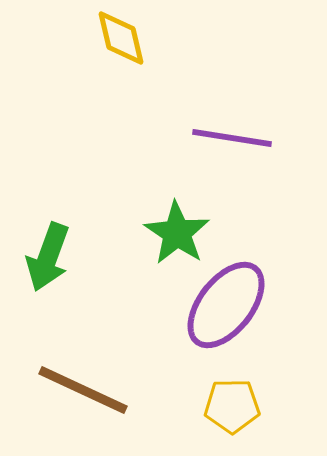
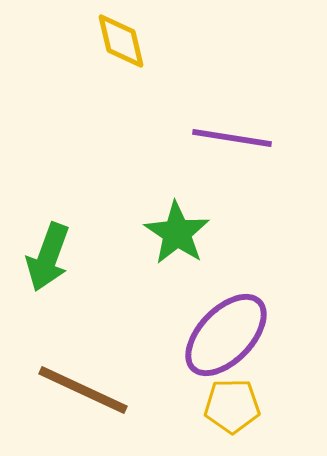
yellow diamond: moved 3 px down
purple ellipse: moved 30 px down; rotated 6 degrees clockwise
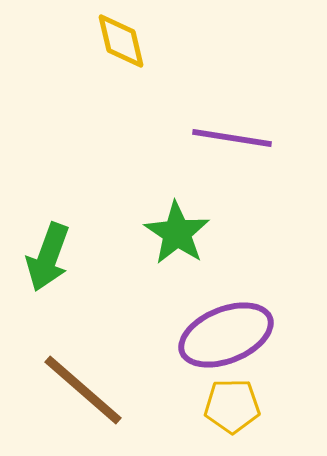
purple ellipse: rotated 24 degrees clockwise
brown line: rotated 16 degrees clockwise
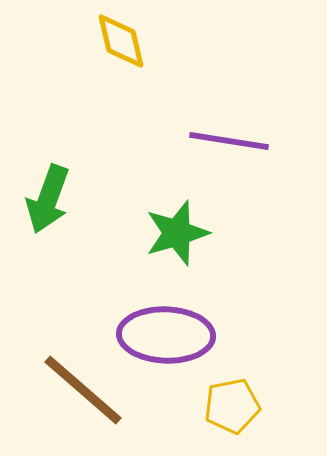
purple line: moved 3 px left, 3 px down
green star: rotated 22 degrees clockwise
green arrow: moved 58 px up
purple ellipse: moved 60 px left; rotated 24 degrees clockwise
yellow pentagon: rotated 10 degrees counterclockwise
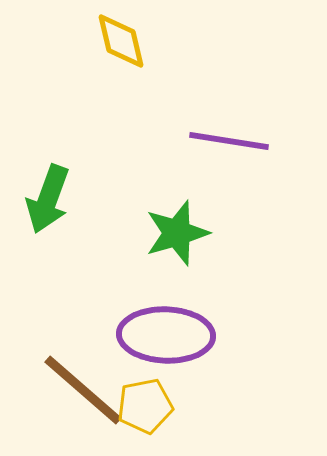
yellow pentagon: moved 87 px left
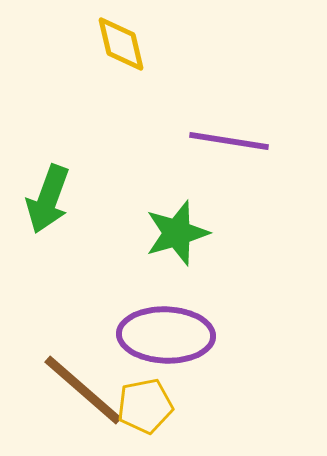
yellow diamond: moved 3 px down
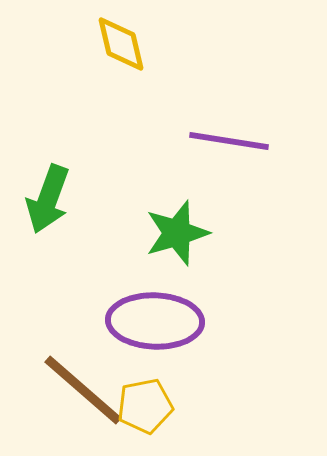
purple ellipse: moved 11 px left, 14 px up
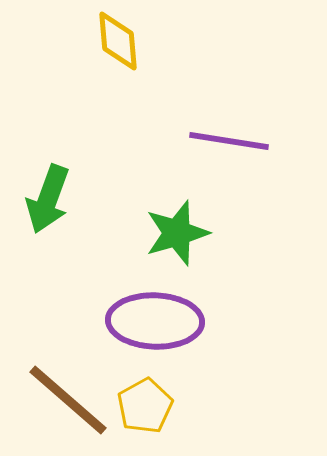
yellow diamond: moved 3 px left, 3 px up; rotated 8 degrees clockwise
brown line: moved 15 px left, 10 px down
yellow pentagon: rotated 18 degrees counterclockwise
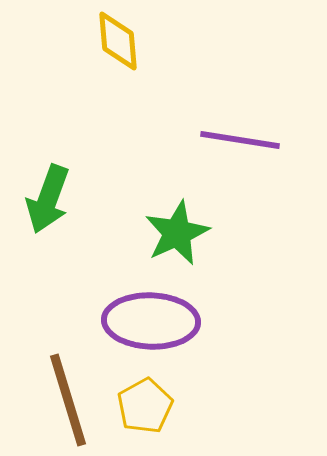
purple line: moved 11 px right, 1 px up
green star: rotated 8 degrees counterclockwise
purple ellipse: moved 4 px left
brown line: rotated 32 degrees clockwise
